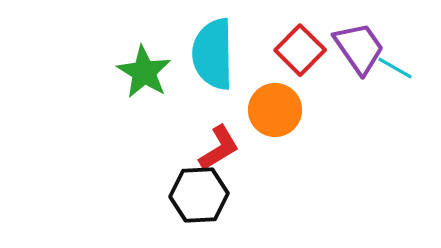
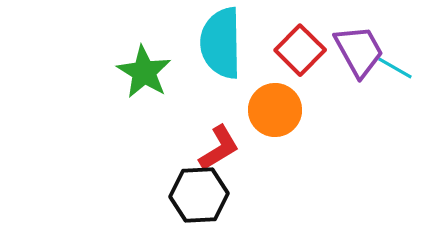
purple trapezoid: moved 3 px down; rotated 6 degrees clockwise
cyan semicircle: moved 8 px right, 11 px up
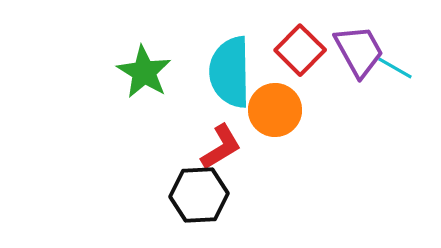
cyan semicircle: moved 9 px right, 29 px down
red L-shape: moved 2 px right, 1 px up
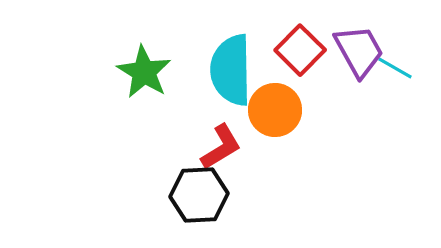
cyan semicircle: moved 1 px right, 2 px up
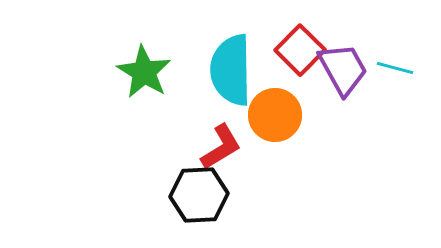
purple trapezoid: moved 16 px left, 18 px down
cyan line: rotated 15 degrees counterclockwise
orange circle: moved 5 px down
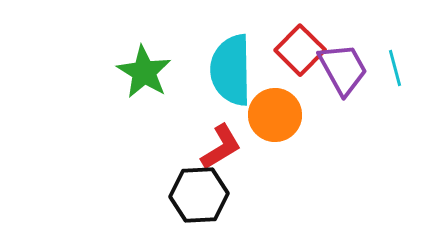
cyan line: rotated 60 degrees clockwise
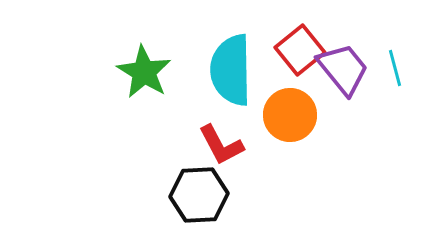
red square: rotated 6 degrees clockwise
purple trapezoid: rotated 10 degrees counterclockwise
orange circle: moved 15 px right
red L-shape: moved 2 px up; rotated 93 degrees clockwise
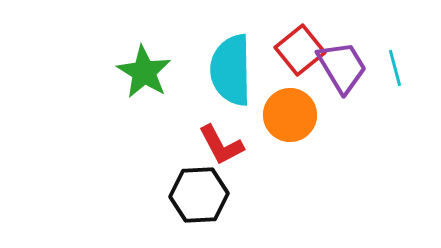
purple trapezoid: moved 1 px left, 2 px up; rotated 8 degrees clockwise
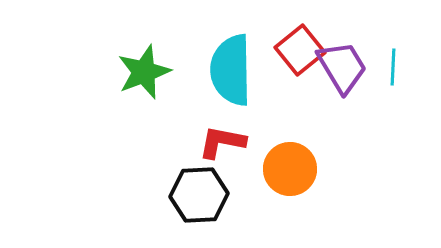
cyan line: moved 2 px left, 1 px up; rotated 18 degrees clockwise
green star: rotated 20 degrees clockwise
orange circle: moved 54 px down
red L-shape: moved 1 px right, 3 px up; rotated 129 degrees clockwise
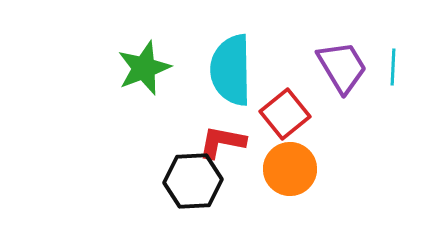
red square: moved 15 px left, 64 px down
green star: moved 4 px up
black hexagon: moved 6 px left, 14 px up
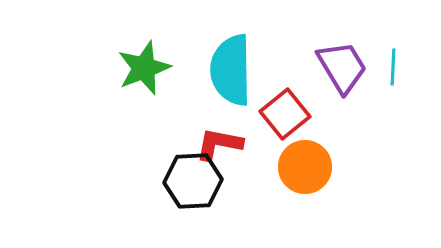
red L-shape: moved 3 px left, 2 px down
orange circle: moved 15 px right, 2 px up
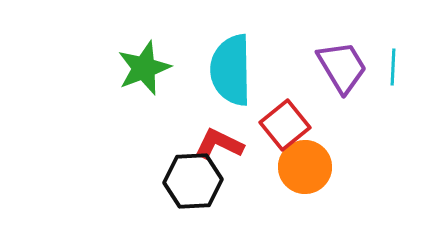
red square: moved 11 px down
red L-shape: rotated 15 degrees clockwise
